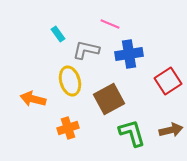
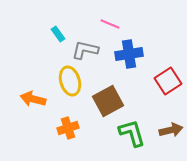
gray L-shape: moved 1 px left
brown square: moved 1 px left, 2 px down
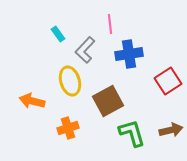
pink line: rotated 60 degrees clockwise
gray L-shape: rotated 60 degrees counterclockwise
orange arrow: moved 1 px left, 2 px down
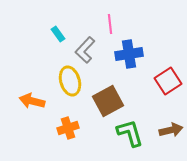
green L-shape: moved 2 px left
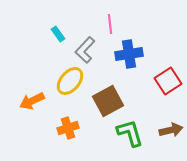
yellow ellipse: rotated 56 degrees clockwise
orange arrow: rotated 40 degrees counterclockwise
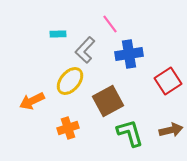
pink line: rotated 30 degrees counterclockwise
cyan rectangle: rotated 56 degrees counterclockwise
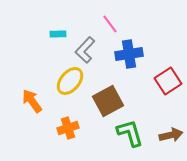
orange arrow: rotated 80 degrees clockwise
brown arrow: moved 5 px down
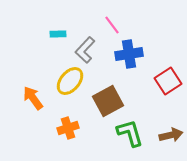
pink line: moved 2 px right, 1 px down
orange arrow: moved 1 px right, 3 px up
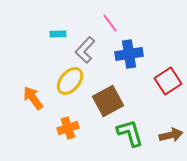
pink line: moved 2 px left, 2 px up
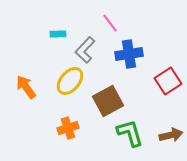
orange arrow: moved 7 px left, 11 px up
